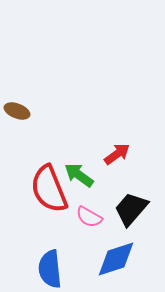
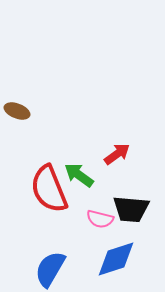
black trapezoid: rotated 126 degrees counterclockwise
pink semicircle: moved 11 px right, 2 px down; rotated 16 degrees counterclockwise
blue semicircle: rotated 36 degrees clockwise
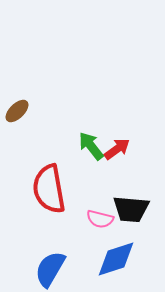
brown ellipse: rotated 65 degrees counterclockwise
red arrow: moved 5 px up
green arrow: moved 12 px right, 29 px up; rotated 16 degrees clockwise
red semicircle: rotated 12 degrees clockwise
